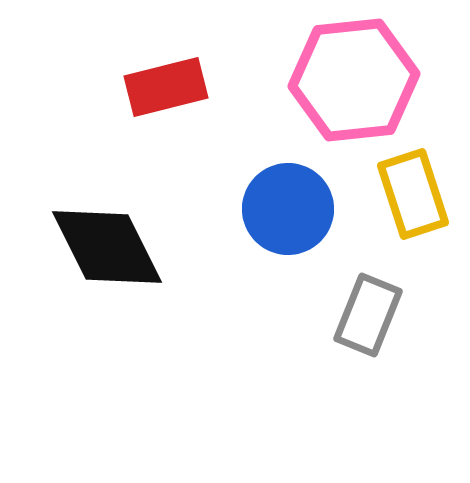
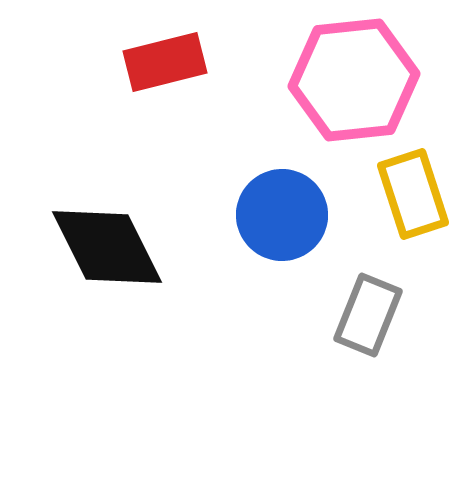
red rectangle: moved 1 px left, 25 px up
blue circle: moved 6 px left, 6 px down
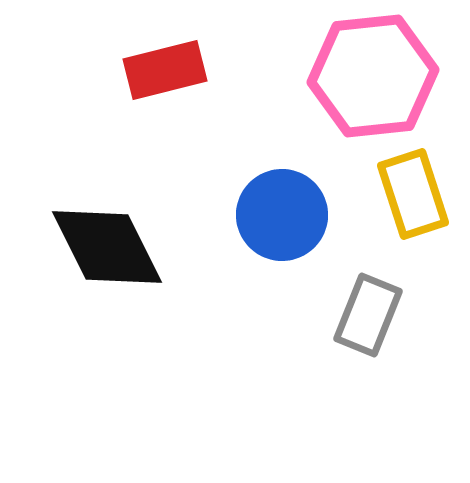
red rectangle: moved 8 px down
pink hexagon: moved 19 px right, 4 px up
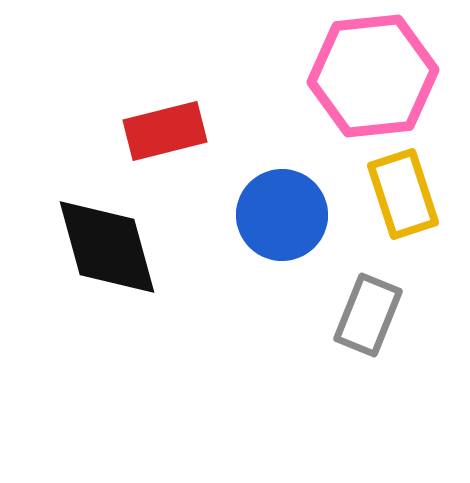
red rectangle: moved 61 px down
yellow rectangle: moved 10 px left
black diamond: rotated 11 degrees clockwise
